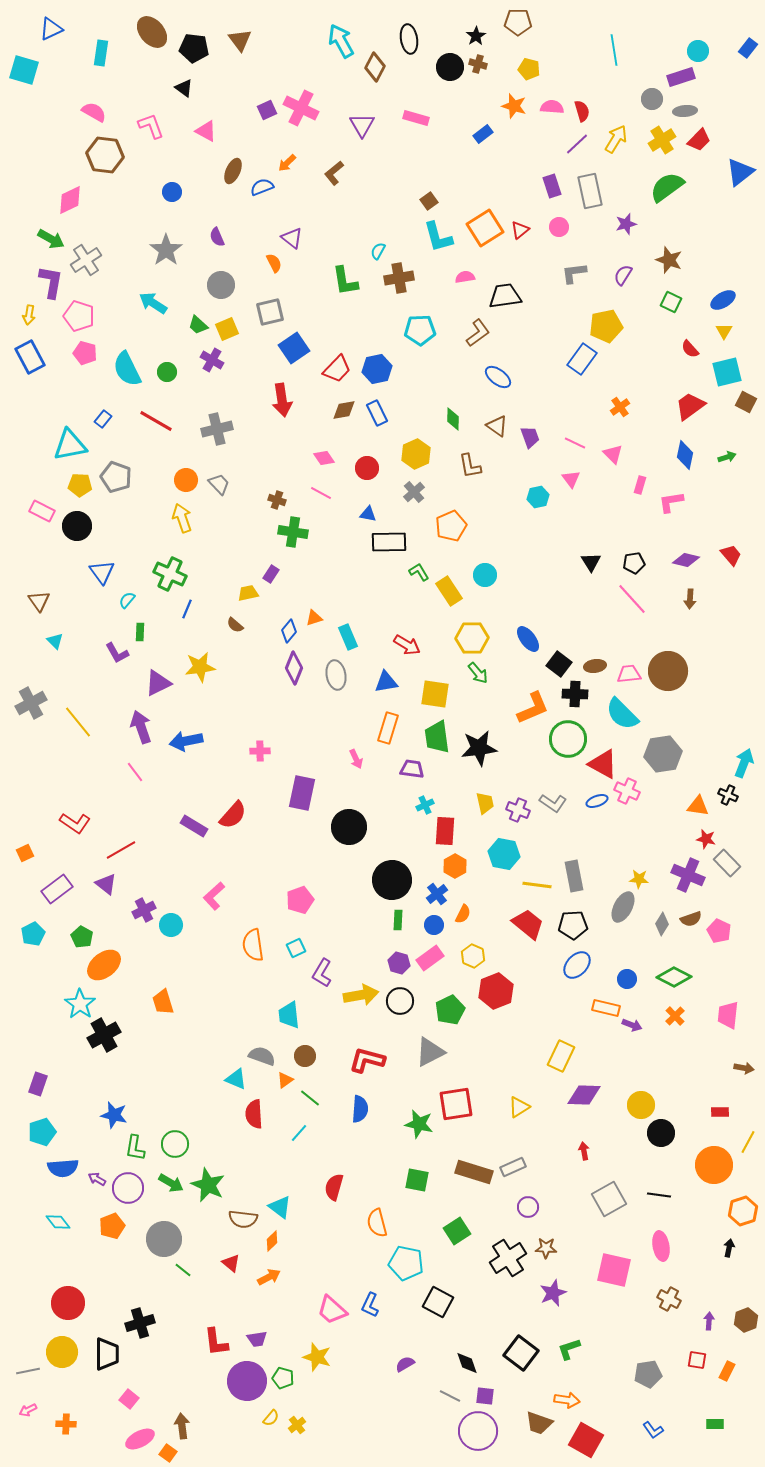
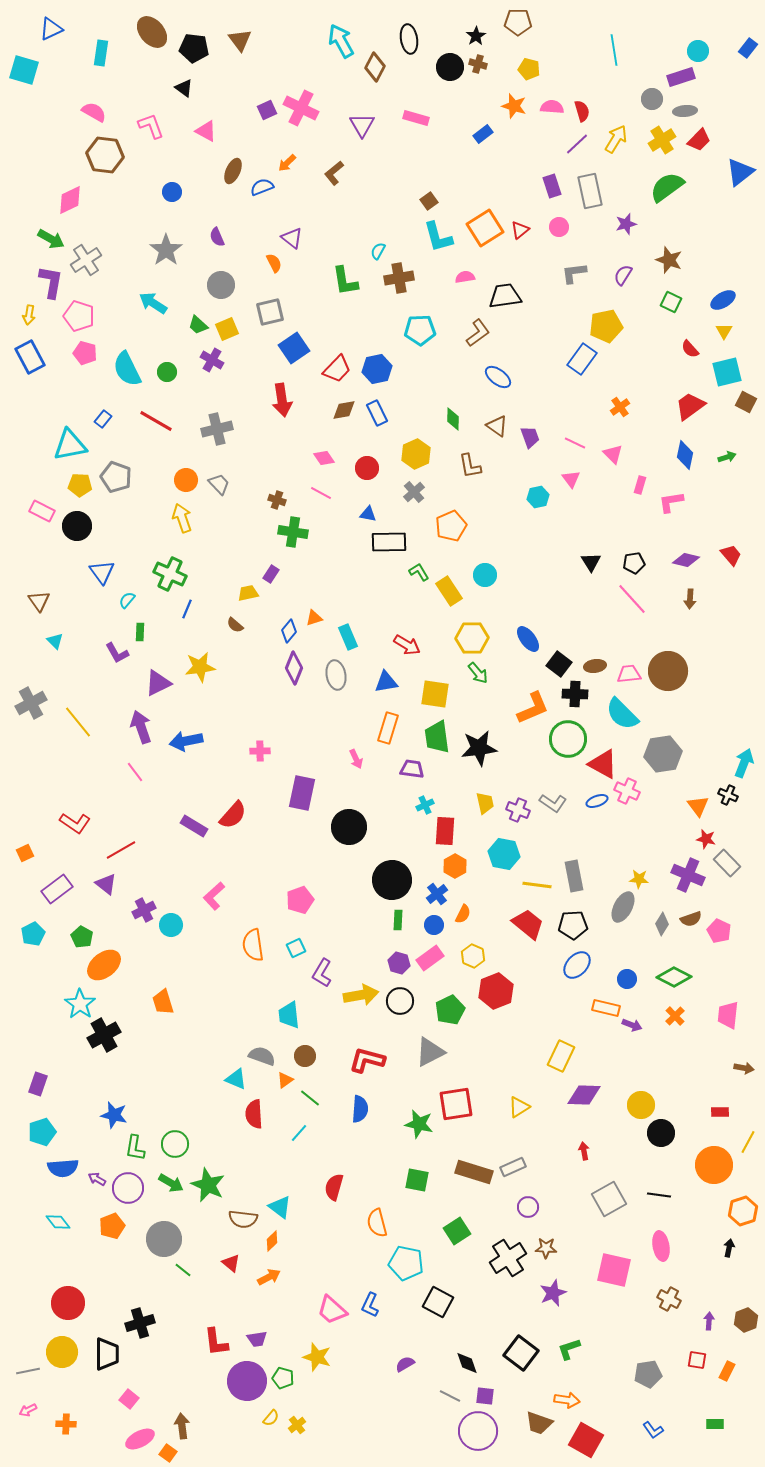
orange triangle at (698, 806): rotated 45 degrees clockwise
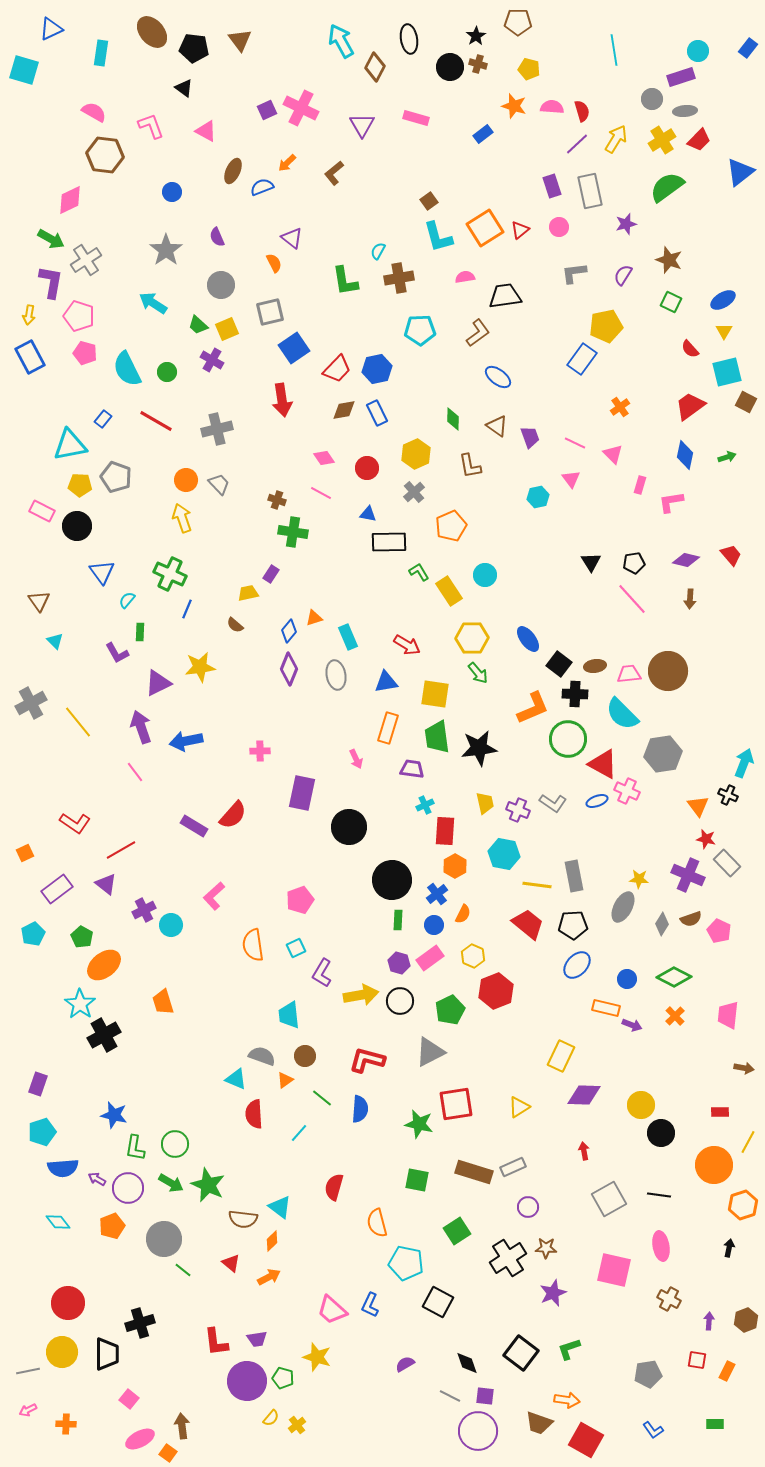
purple diamond at (294, 668): moved 5 px left, 1 px down
green line at (310, 1098): moved 12 px right
orange hexagon at (743, 1211): moved 6 px up
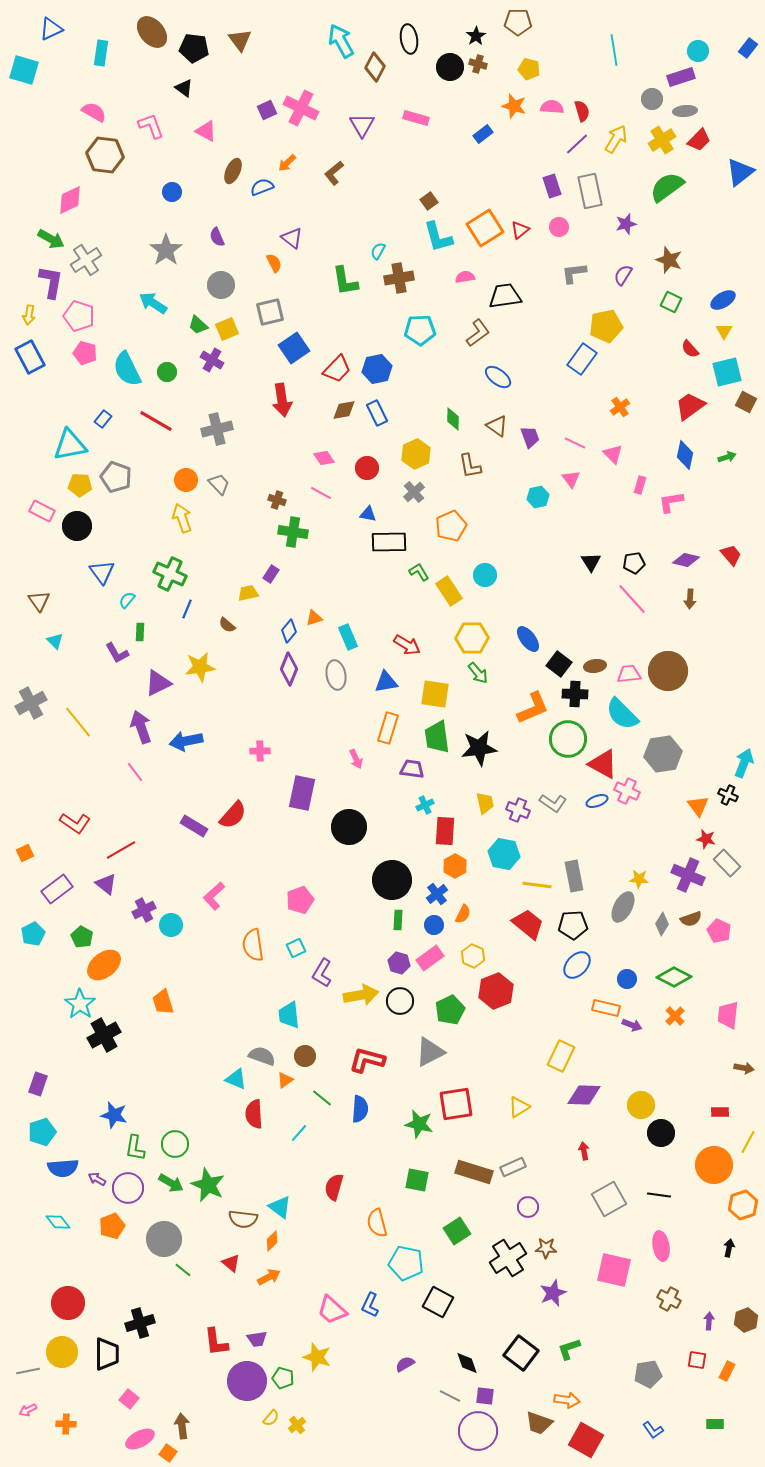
brown semicircle at (235, 625): moved 8 px left
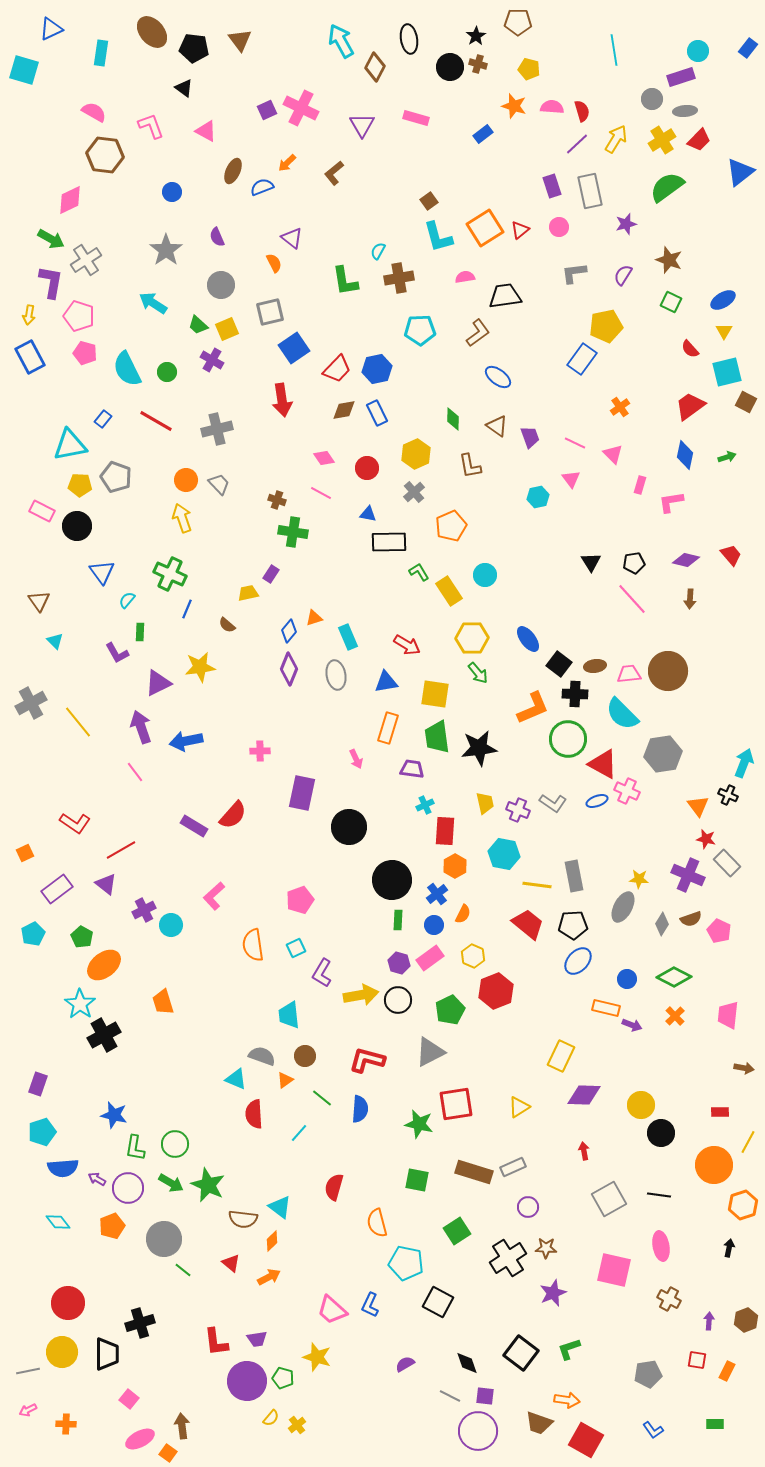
blue ellipse at (577, 965): moved 1 px right, 4 px up
black circle at (400, 1001): moved 2 px left, 1 px up
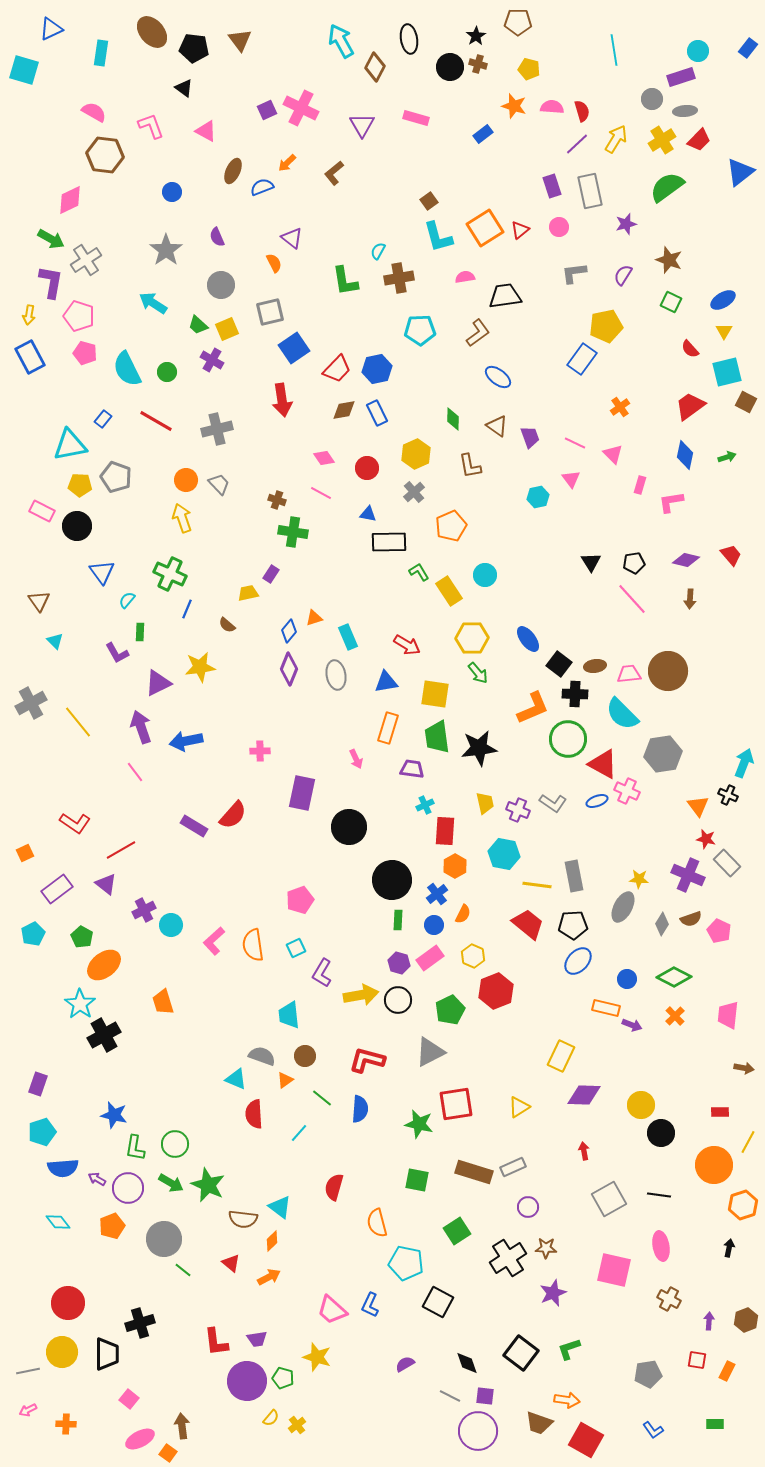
pink L-shape at (214, 896): moved 45 px down
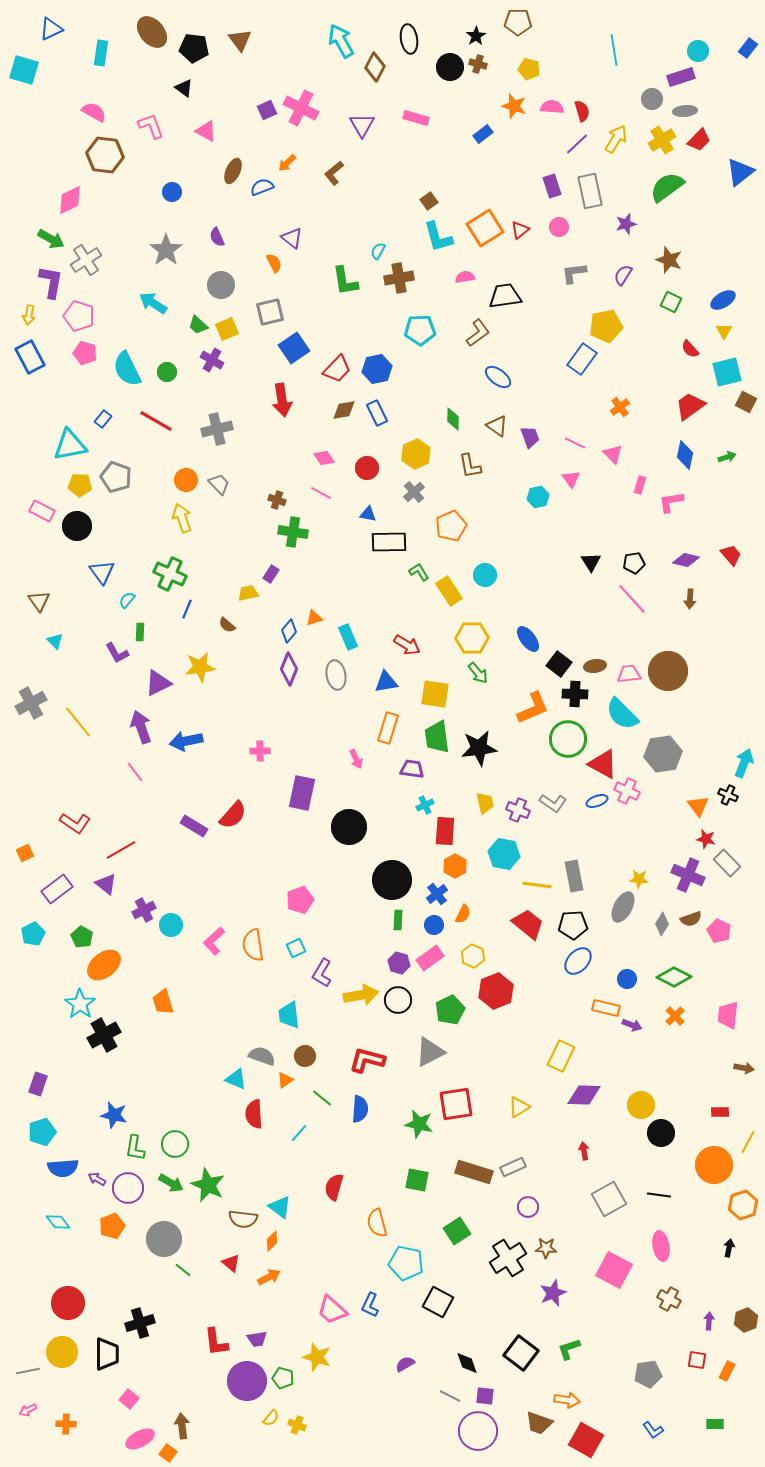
pink square at (614, 1270): rotated 15 degrees clockwise
yellow cross at (297, 1425): rotated 30 degrees counterclockwise
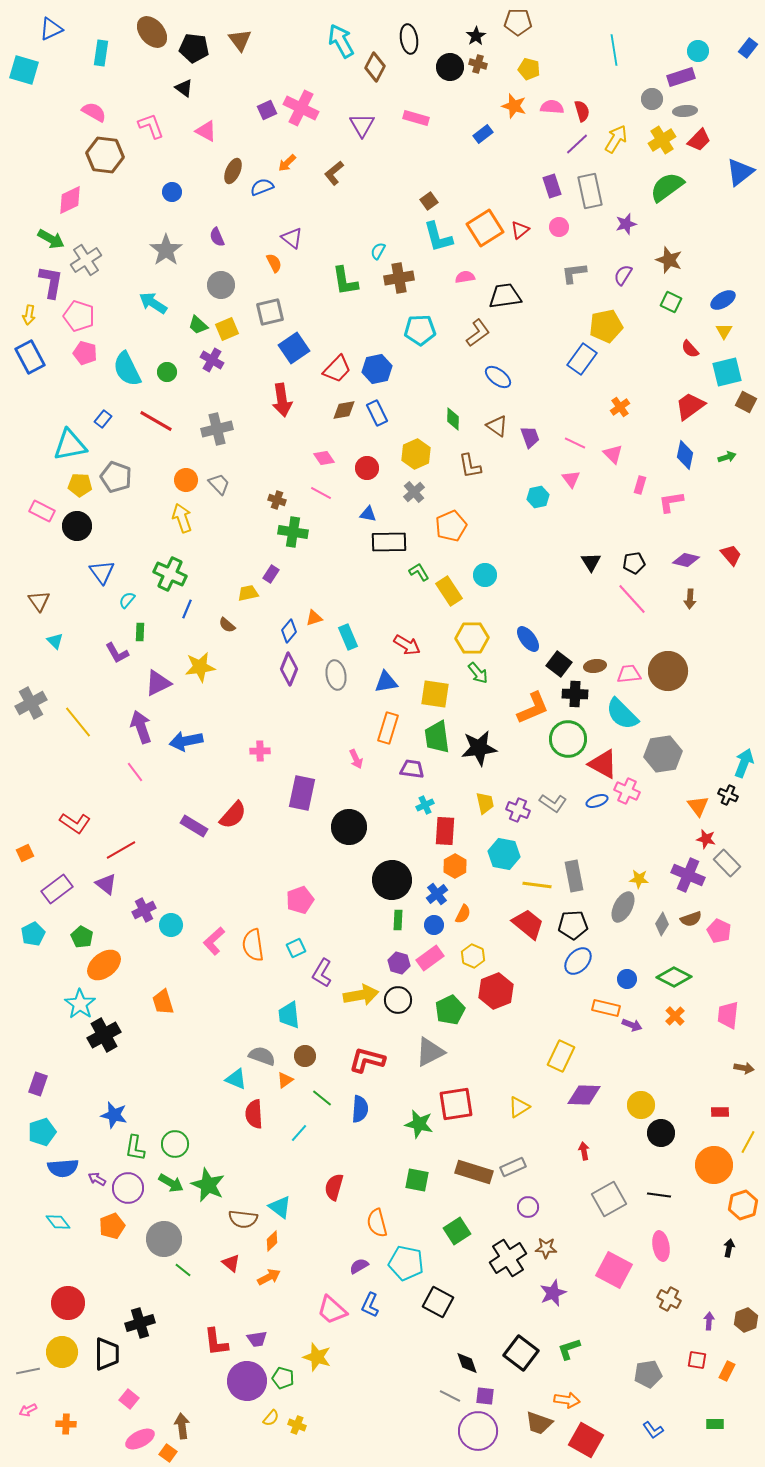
purple semicircle at (405, 1364): moved 46 px left, 98 px up
